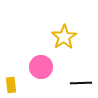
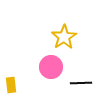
pink circle: moved 10 px right
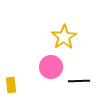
black line: moved 2 px left, 2 px up
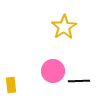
yellow star: moved 10 px up
pink circle: moved 2 px right, 4 px down
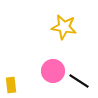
yellow star: rotated 30 degrees counterclockwise
black line: rotated 35 degrees clockwise
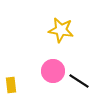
yellow star: moved 3 px left, 3 px down
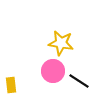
yellow star: moved 13 px down
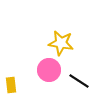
pink circle: moved 4 px left, 1 px up
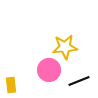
yellow star: moved 4 px right, 4 px down; rotated 15 degrees counterclockwise
black line: rotated 55 degrees counterclockwise
